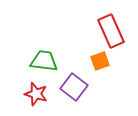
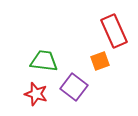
red rectangle: moved 3 px right
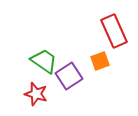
green trapezoid: rotated 28 degrees clockwise
purple square: moved 5 px left, 11 px up; rotated 20 degrees clockwise
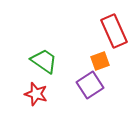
purple square: moved 21 px right, 9 px down
